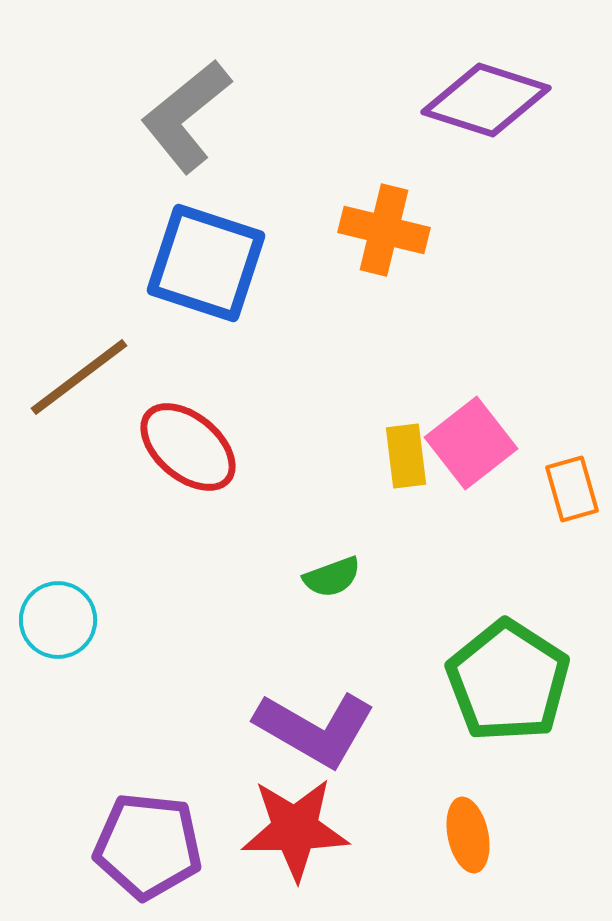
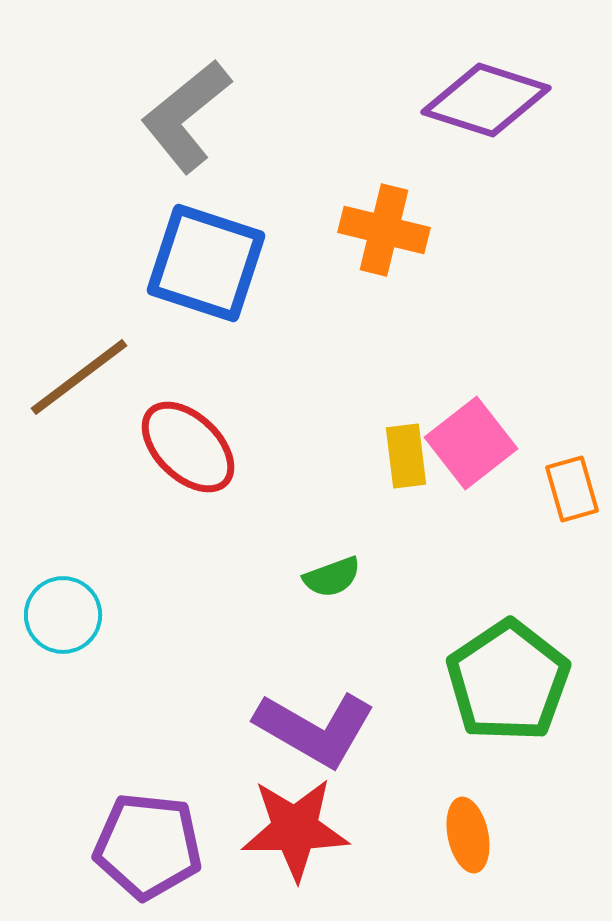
red ellipse: rotated 4 degrees clockwise
cyan circle: moved 5 px right, 5 px up
green pentagon: rotated 5 degrees clockwise
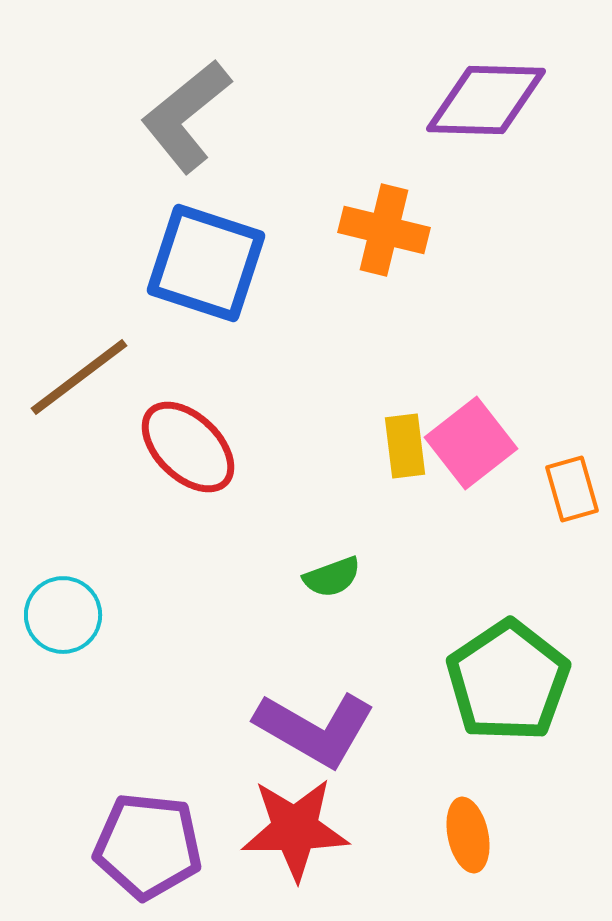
purple diamond: rotated 16 degrees counterclockwise
yellow rectangle: moved 1 px left, 10 px up
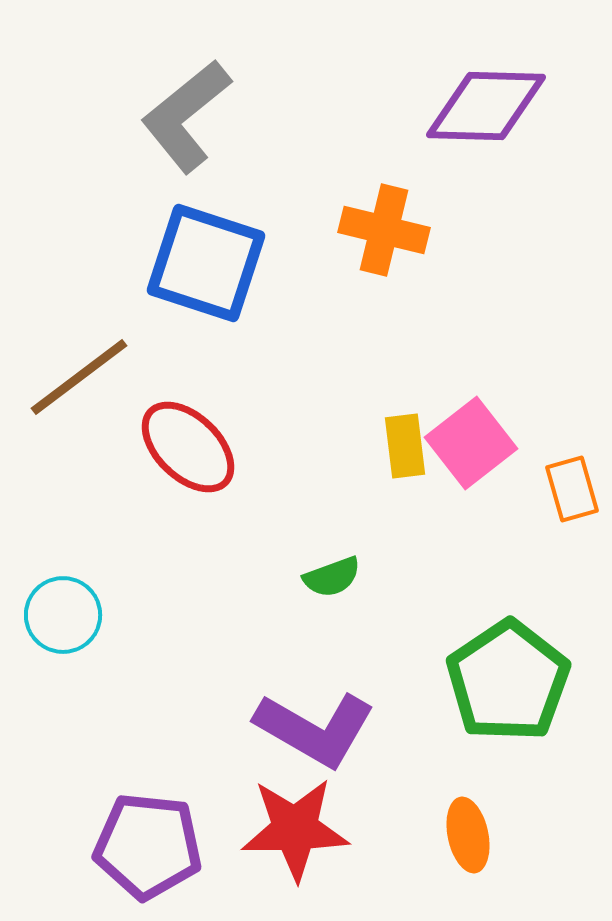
purple diamond: moved 6 px down
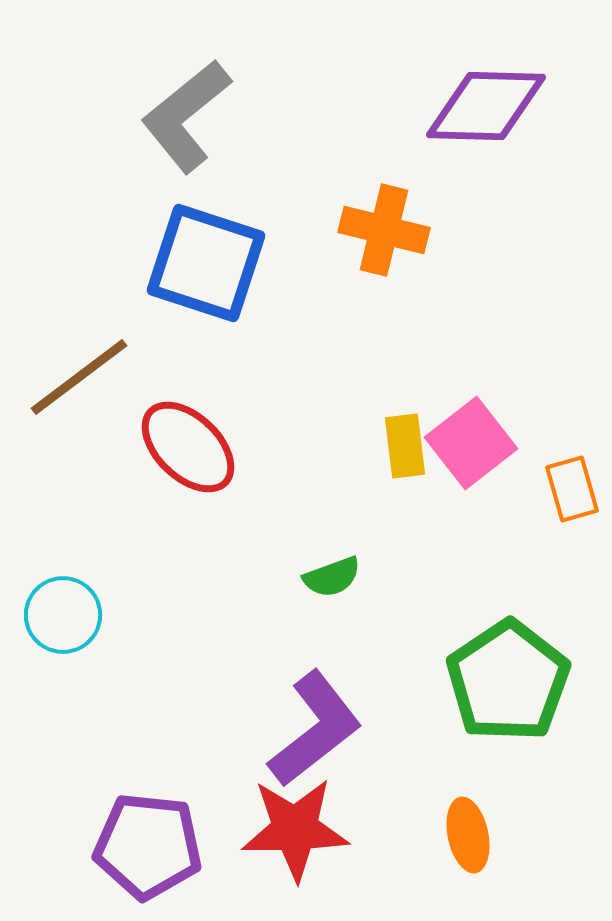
purple L-shape: rotated 68 degrees counterclockwise
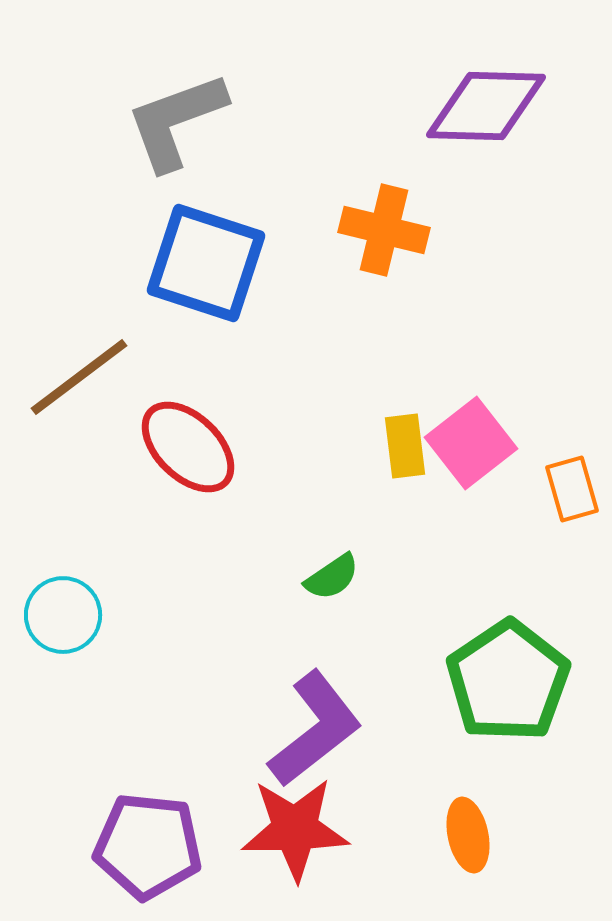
gray L-shape: moved 10 px left, 5 px down; rotated 19 degrees clockwise
green semicircle: rotated 14 degrees counterclockwise
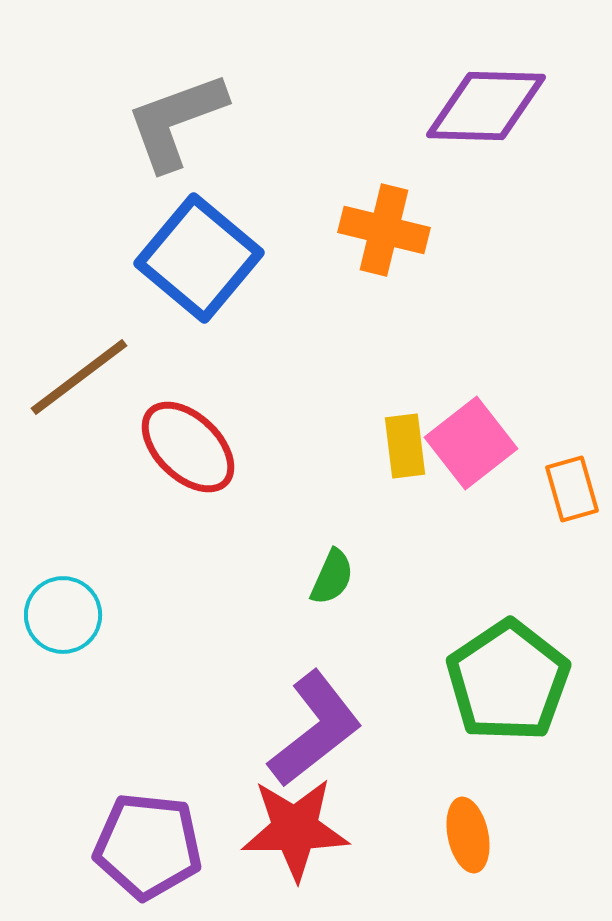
blue square: moved 7 px left, 5 px up; rotated 22 degrees clockwise
green semicircle: rotated 32 degrees counterclockwise
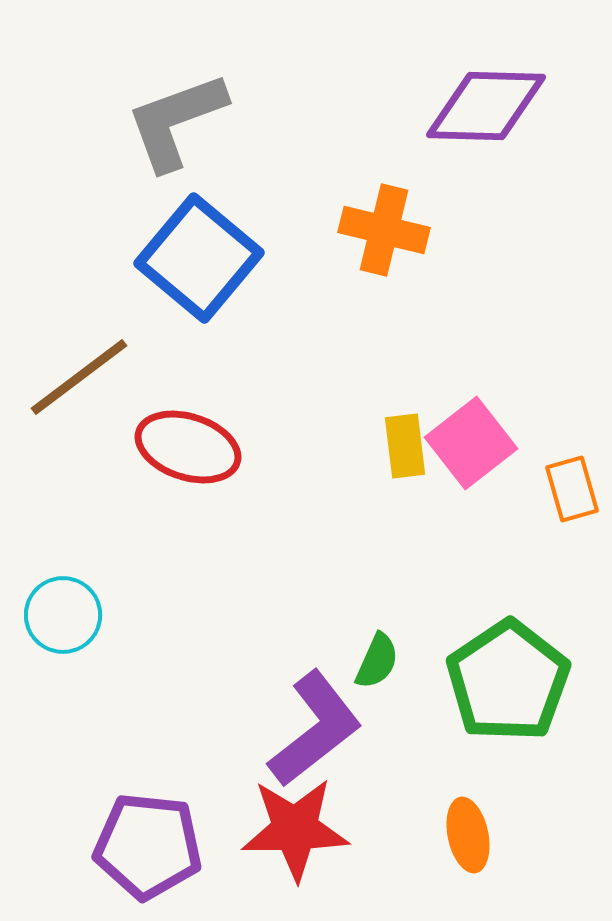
red ellipse: rotated 26 degrees counterclockwise
green semicircle: moved 45 px right, 84 px down
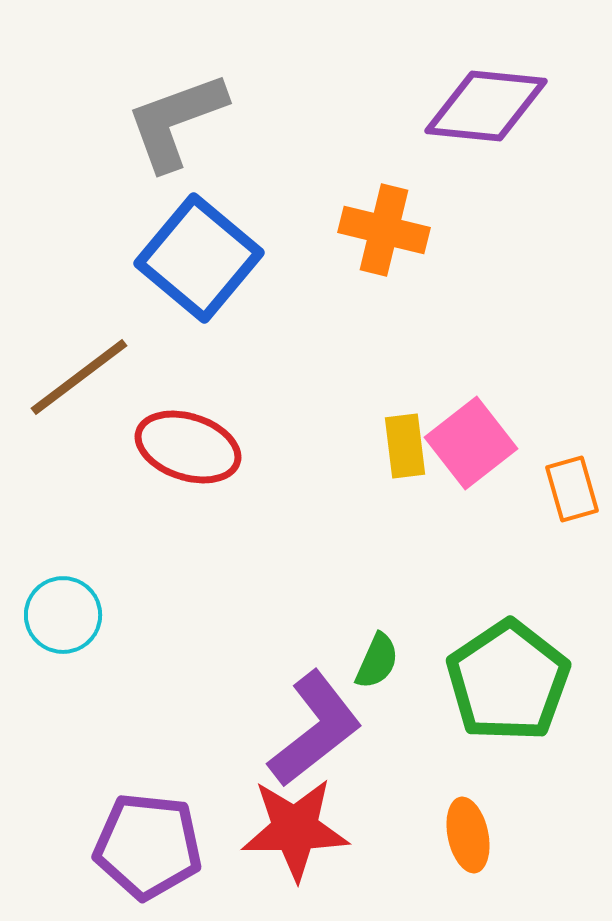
purple diamond: rotated 4 degrees clockwise
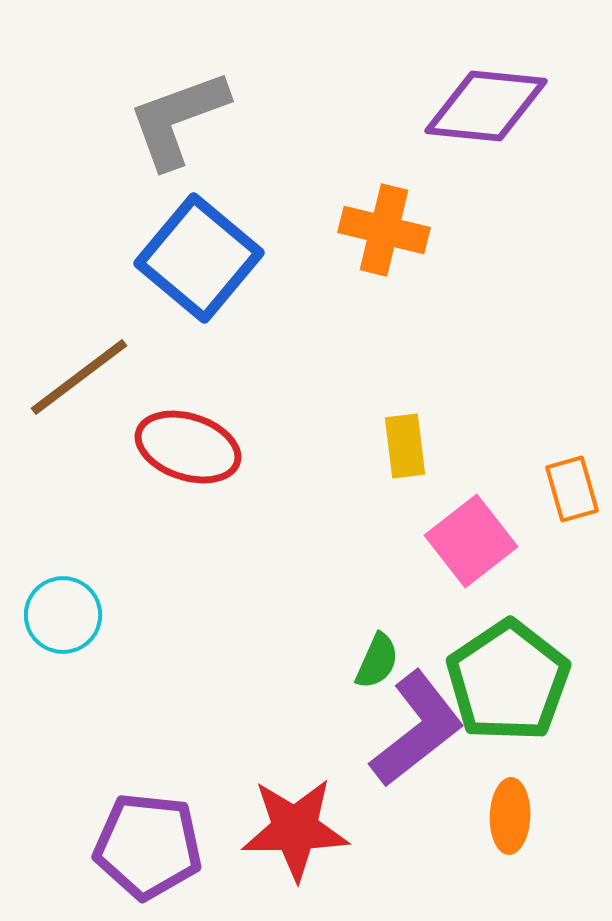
gray L-shape: moved 2 px right, 2 px up
pink square: moved 98 px down
purple L-shape: moved 102 px right
orange ellipse: moved 42 px right, 19 px up; rotated 14 degrees clockwise
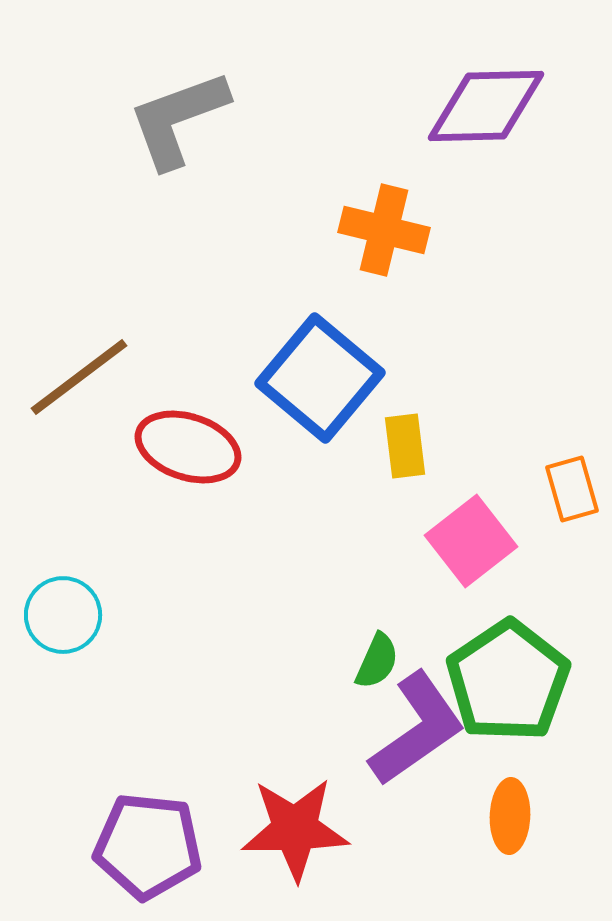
purple diamond: rotated 7 degrees counterclockwise
blue square: moved 121 px right, 120 px down
purple L-shape: rotated 3 degrees clockwise
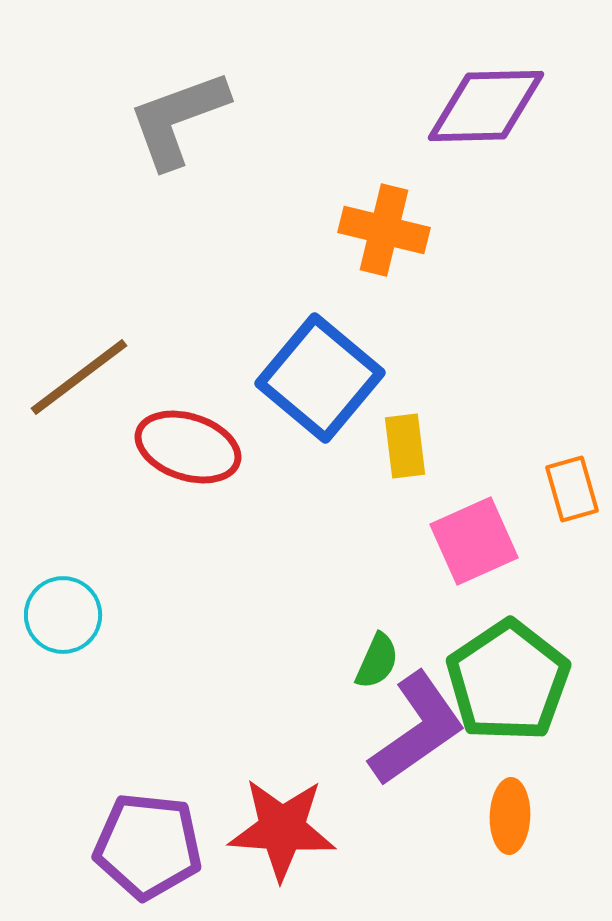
pink square: moved 3 px right; rotated 14 degrees clockwise
red star: moved 13 px left; rotated 5 degrees clockwise
